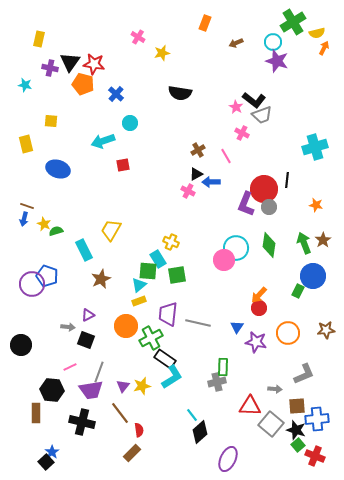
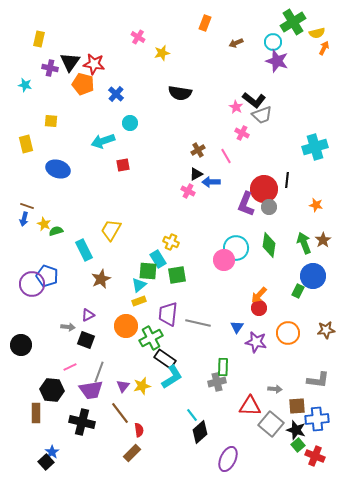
gray L-shape at (304, 374): moved 14 px right, 6 px down; rotated 30 degrees clockwise
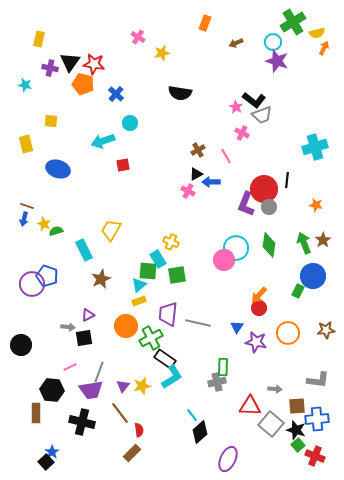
black square at (86, 340): moved 2 px left, 2 px up; rotated 30 degrees counterclockwise
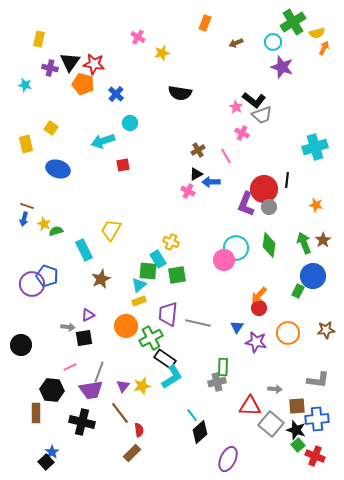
purple star at (277, 61): moved 5 px right, 6 px down
yellow square at (51, 121): moved 7 px down; rotated 32 degrees clockwise
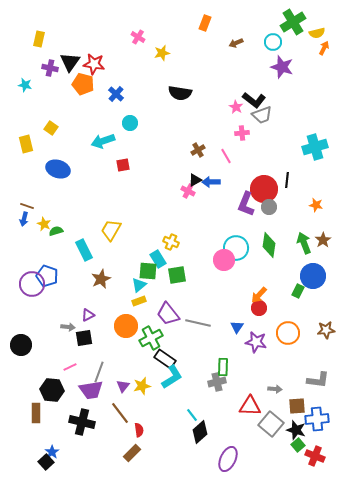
pink cross at (242, 133): rotated 32 degrees counterclockwise
black triangle at (196, 174): moved 1 px left, 6 px down
purple trapezoid at (168, 314): rotated 45 degrees counterclockwise
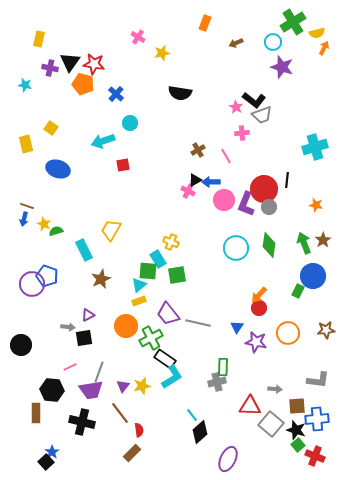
pink circle at (224, 260): moved 60 px up
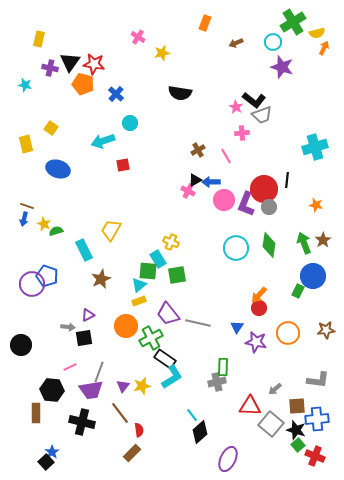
gray arrow at (275, 389): rotated 136 degrees clockwise
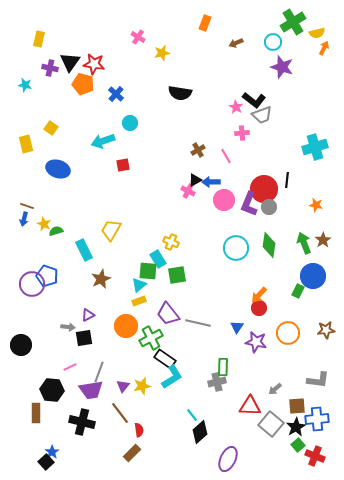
purple L-shape at (246, 204): moved 3 px right
black star at (296, 430): moved 3 px up; rotated 24 degrees clockwise
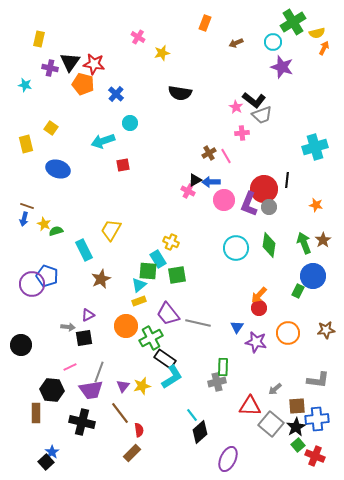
brown cross at (198, 150): moved 11 px right, 3 px down
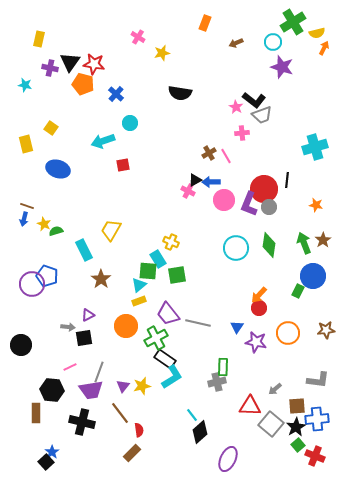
brown star at (101, 279): rotated 12 degrees counterclockwise
green cross at (151, 338): moved 5 px right
